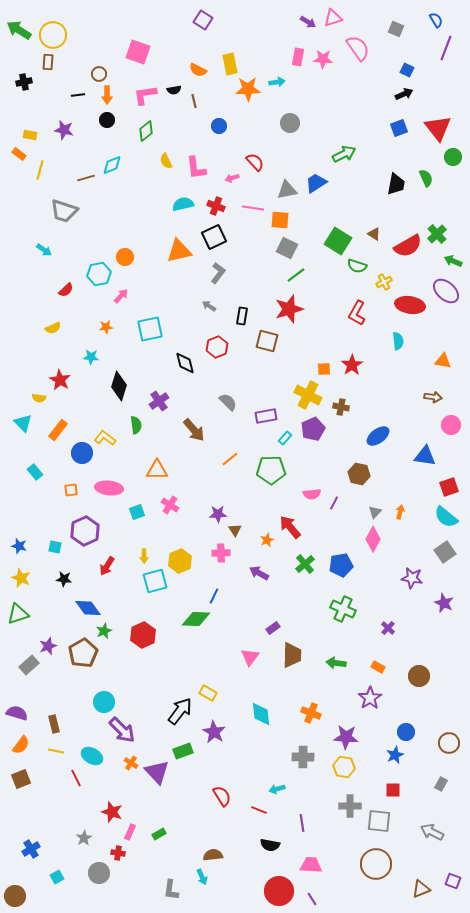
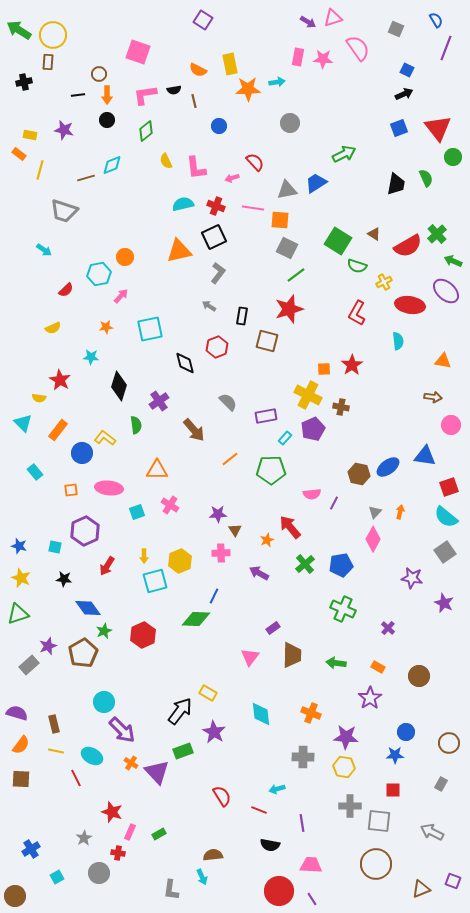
blue ellipse at (378, 436): moved 10 px right, 31 px down
blue star at (395, 755): rotated 24 degrees clockwise
brown square at (21, 779): rotated 24 degrees clockwise
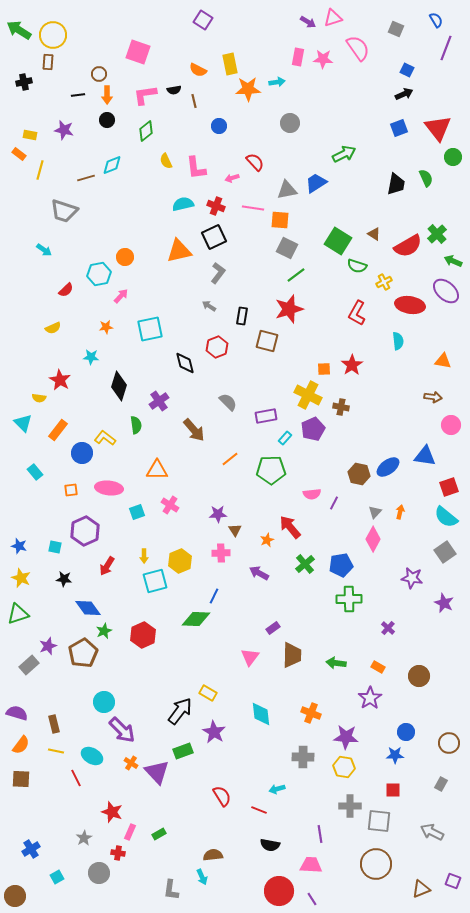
green cross at (343, 609): moved 6 px right, 10 px up; rotated 25 degrees counterclockwise
purple line at (302, 823): moved 18 px right, 11 px down
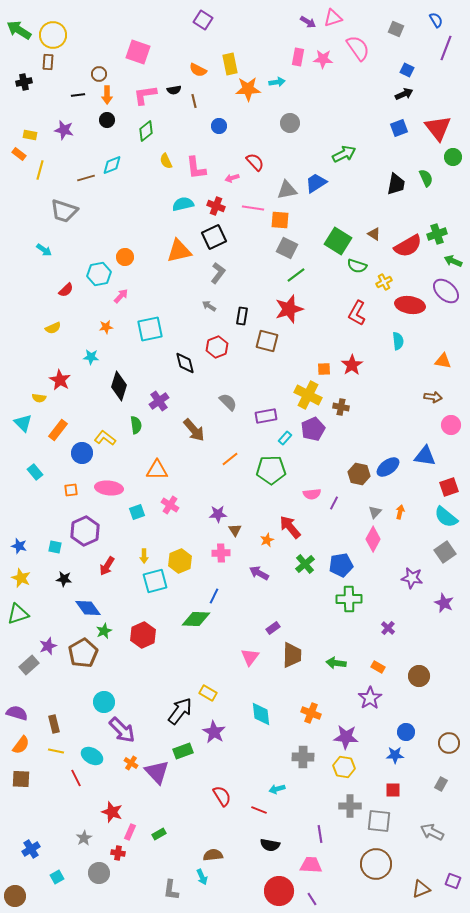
green cross at (437, 234): rotated 24 degrees clockwise
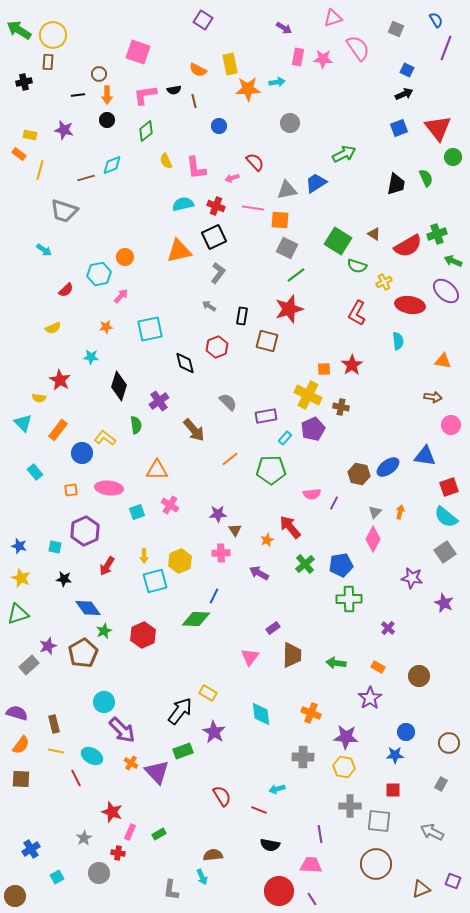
purple arrow at (308, 22): moved 24 px left, 6 px down
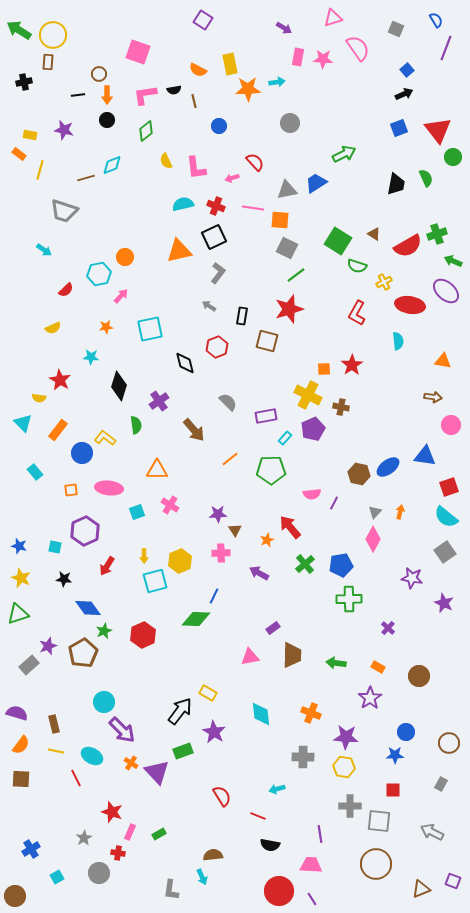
blue square at (407, 70): rotated 24 degrees clockwise
red triangle at (438, 128): moved 2 px down
pink triangle at (250, 657): rotated 42 degrees clockwise
red line at (259, 810): moved 1 px left, 6 px down
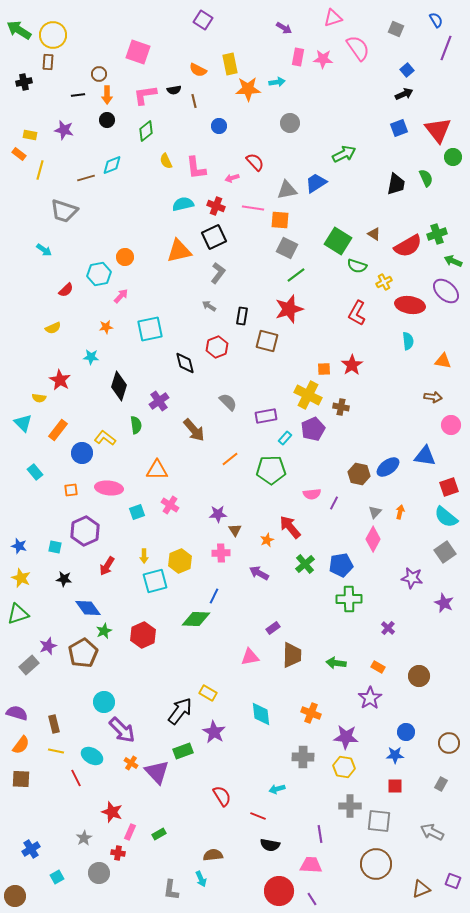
cyan semicircle at (398, 341): moved 10 px right
red square at (393, 790): moved 2 px right, 4 px up
cyan arrow at (202, 877): moved 1 px left, 2 px down
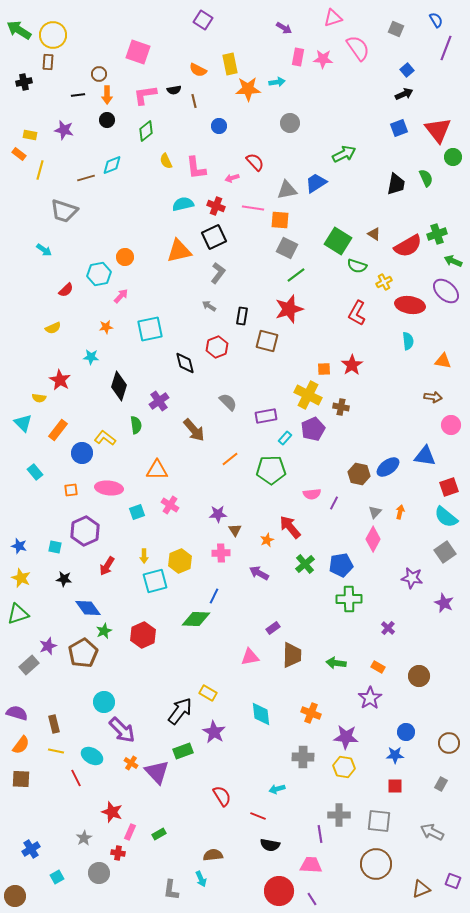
gray cross at (350, 806): moved 11 px left, 9 px down
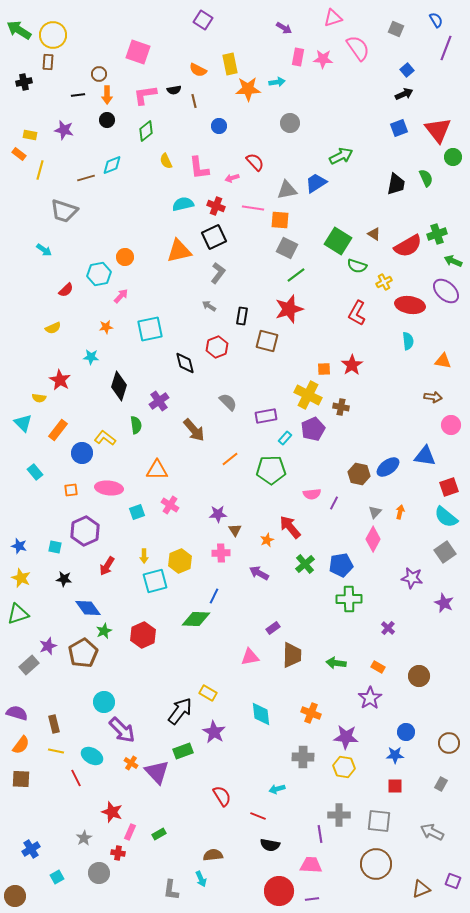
green arrow at (344, 154): moved 3 px left, 2 px down
pink L-shape at (196, 168): moved 3 px right
purple line at (312, 899): rotated 64 degrees counterclockwise
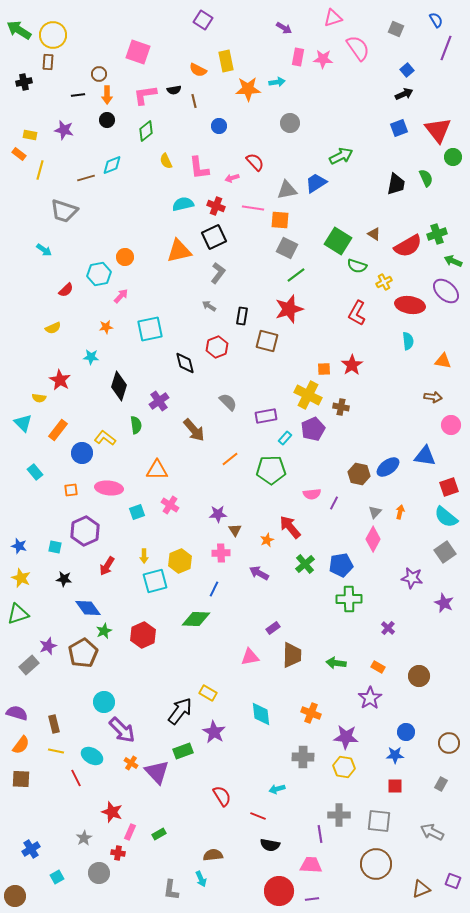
yellow rectangle at (230, 64): moved 4 px left, 3 px up
blue line at (214, 596): moved 7 px up
